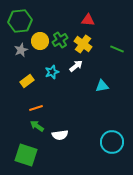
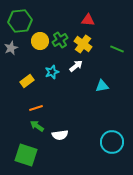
gray star: moved 10 px left, 2 px up
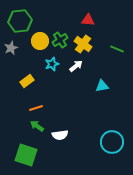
cyan star: moved 8 px up
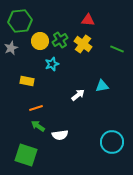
white arrow: moved 2 px right, 29 px down
yellow rectangle: rotated 48 degrees clockwise
green arrow: moved 1 px right
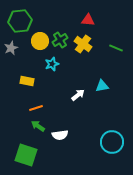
green line: moved 1 px left, 1 px up
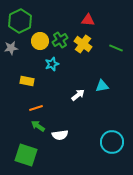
green hexagon: rotated 20 degrees counterclockwise
gray star: rotated 16 degrees clockwise
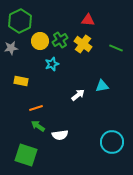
yellow rectangle: moved 6 px left
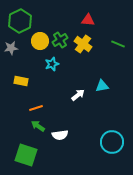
green line: moved 2 px right, 4 px up
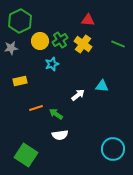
yellow rectangle: moved 1 px left; rotated 24 degrees counterclockwise
cyan triangle: rotated 16 degrees clockwise
green arrow: moved 18 px right, 12 px up
cyan circle: moved 1 px right, 7 px down
green square: rotated 15 degrees clockwise
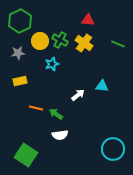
green cross: rotated 28 degrees counterclockwise
yellow cross: moved 1 px right, 1 px up
gray star: moved 7 px right, 5 px down
orange line: rotated 32 degrees clockwise
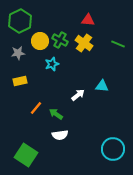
orange line: rotated 64 degrees counterclockwise
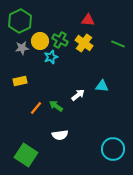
gray star: moved 4 px right, 5 px up
cyan star: moved 1 px left, 7 px up
green arrow: moved 8 px up
